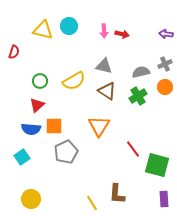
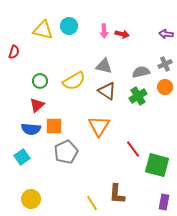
purple rectangle: moved 3 px down; rotated 14 degrees clockwise
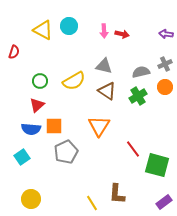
yellow triangle: rotated 15 degrees clockwise
purple rectangle: rotated 42 degrees clockwise
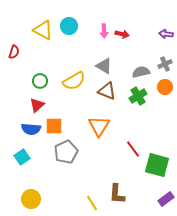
gray triangle: rotated 18 degrees clockwise
brown triangle: rotated 12 degrees counterclockwise
purple rectangle: moved 2 px right, 3 px up
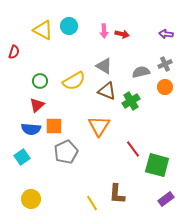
green cross: moved 7 px left, 5 px down
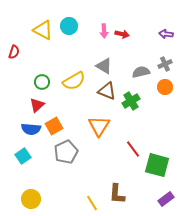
green circle: moved 2 px right, 1 px down
orange square: rotated 30 degrees counterclockwise
cyan square: moved 1 px right, 1 px up
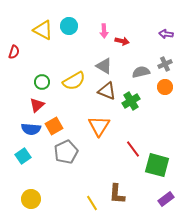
red arrow: moved 7 px down
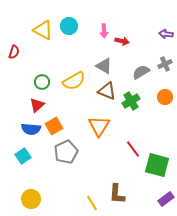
gray semicircle: rotated 18 degrees counterclockwise
orange circle: moved 10 px down
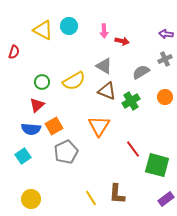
gray cross: moved 5 px up
yellow line: moved 1 px left, 5 px up
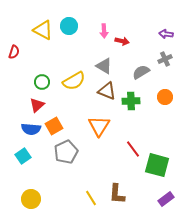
green cross: rotated 30 degrees clockwise
